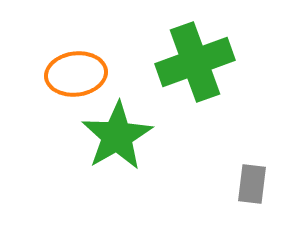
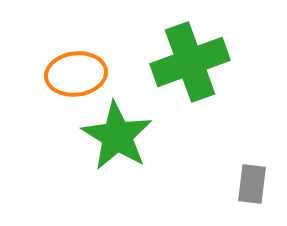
green cross: moved 5 px left
green star: rotated 10 degrees counterclockwise
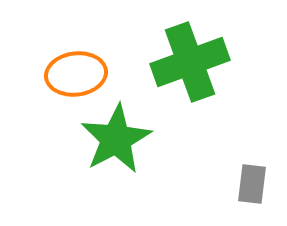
green star: moved 1 px left, 3 px down; rotated 12 degrees clockwise
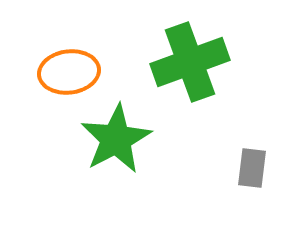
orange ellipse: moved 7 px left, 2 px up
gray rectangle: moved 16 px up
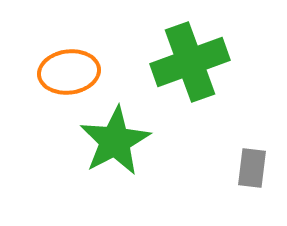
green star: moved 1 px left, 2 px down
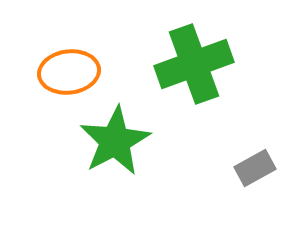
green cross: moved 4 px right, 2 px down
gray rectangle: moved 3 px right; rotated 54 degrees clockwise
